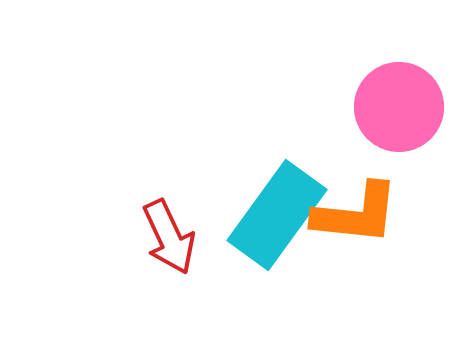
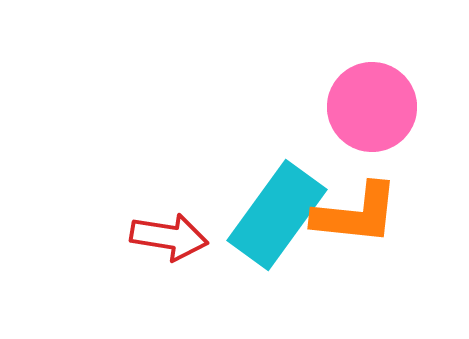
pink circle: moved 27 px left
red arrow: rotated 56 degrees counterclockwise
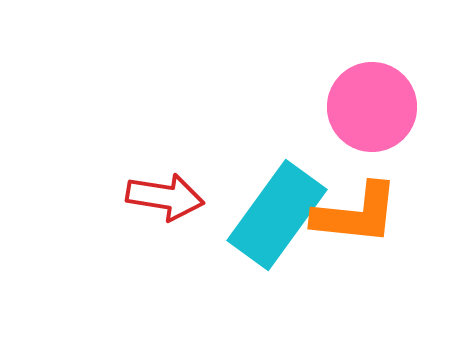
red arrow: moved 4 px left, 40 px up
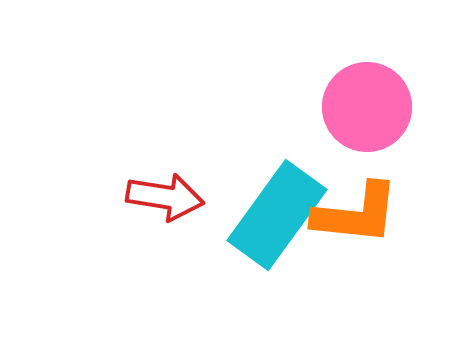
pink circle: moved 5 px left
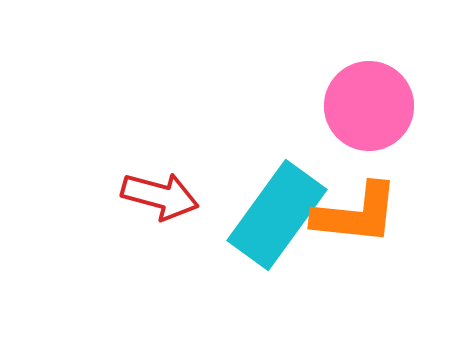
pink circle: moved 2 px right, 1 px up
red arrow: moved 5 px left, 1 px up; rotated 6 degrees clockwise
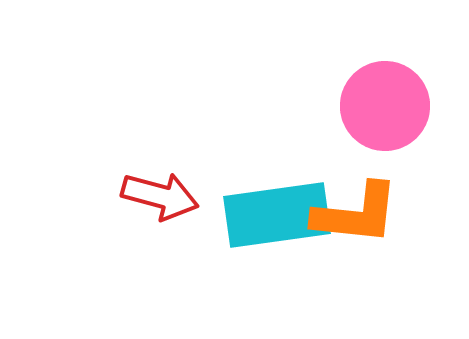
pink circle: moved 16 px right
cyan rectangle: rotated 46 degrees clockwise
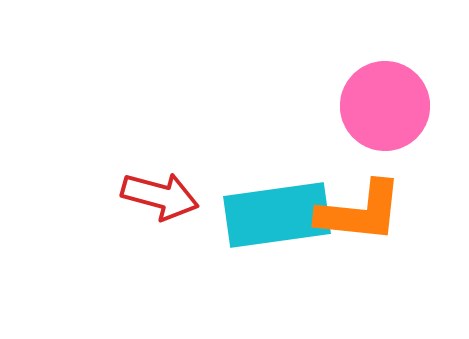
orange L-shape: moved 4 px right, 2 px up
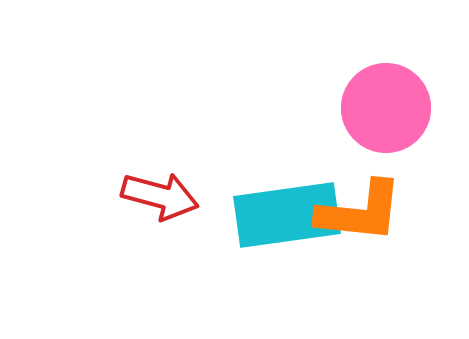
pink circle: moved 1 px right, 2 px down
cyan rectangle: moved 10 px right
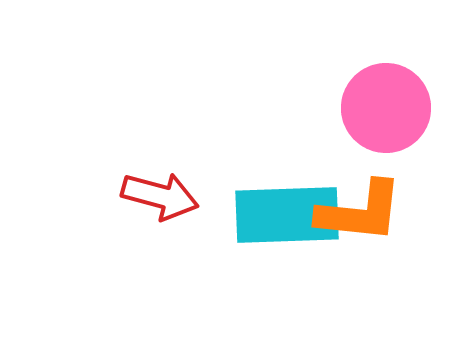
cyan rectangle: rotated 6 degrees clockwise
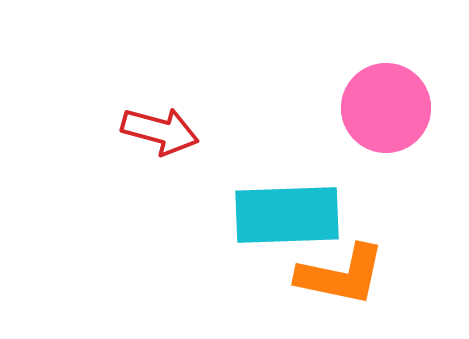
red arrow: moved 65 px up
orange L-shape: moved 19 px left, 63 px down; rotated 6 degrees clockwise
